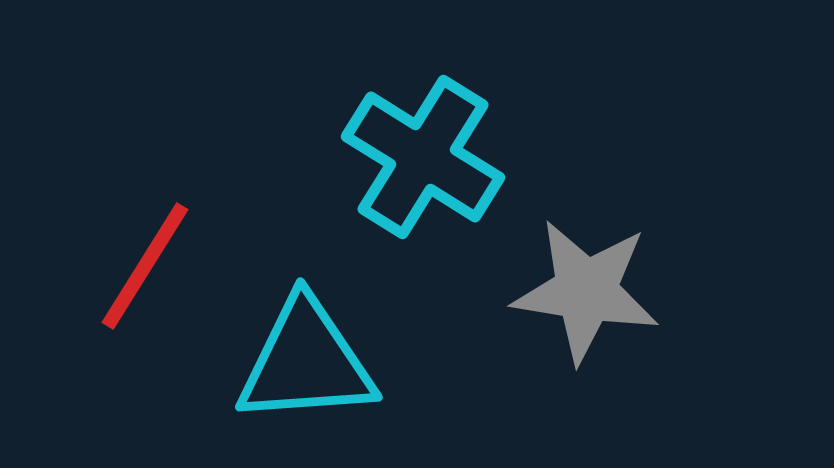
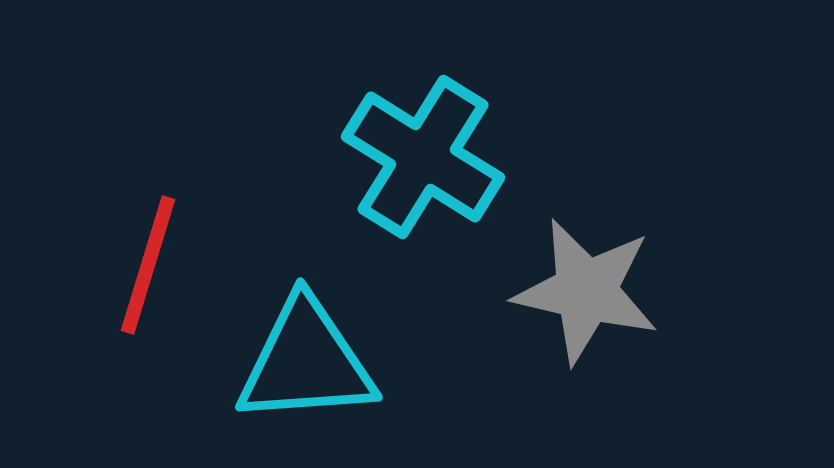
red line: moved 3 px right, 1 px up; rotated 15 degrees counterclockwise
gray star: rotated 4 degrees clockwise
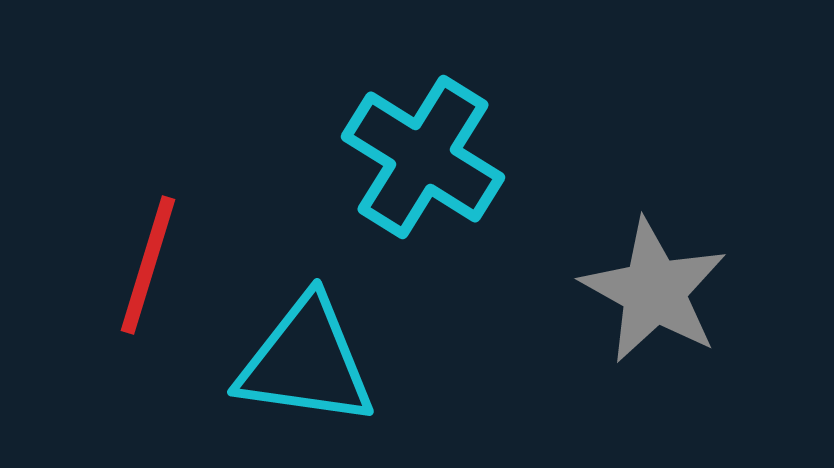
gray star: moved 68 px right; rotated 16 degrees clockwise
cyan triangle: rotated 12 degrees clockwise
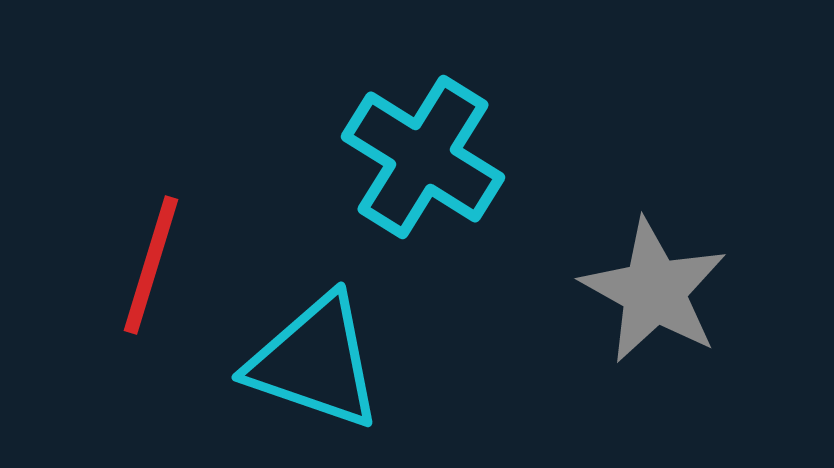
red line: moved 3 px right
cyan triangle: moved 9 px right; rotated 11 degrees clockwise
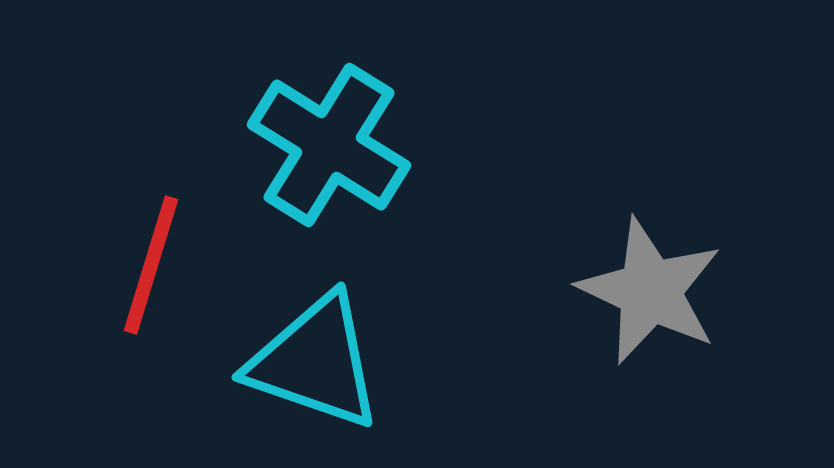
cyan cross: moved 94 px left, 12 px up
gray star: moved 4 px left; rotated 4 degrees counterclockwise
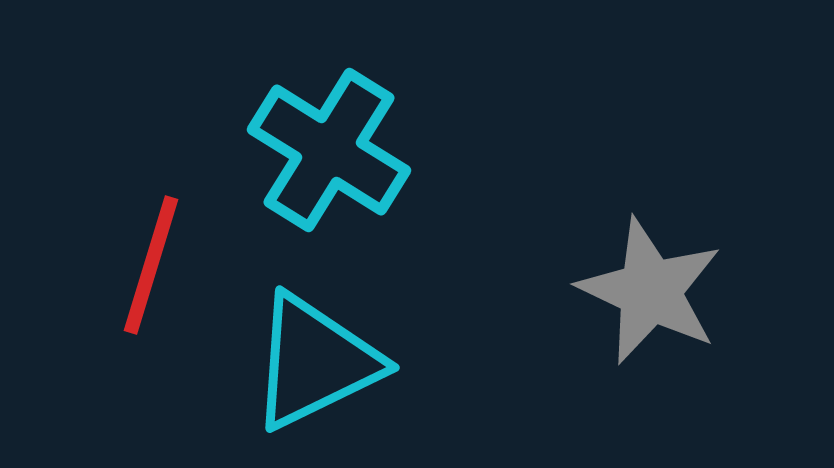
cyan cross: moved 5 px down
cyan triangle: rotated 45 degrees counterclockwise
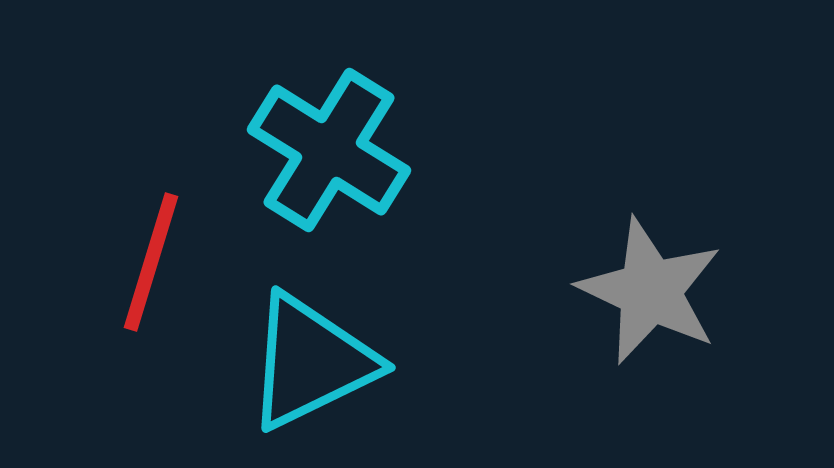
red line: moved 3 px up
cyan triangle: moved 4 px left
